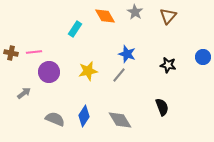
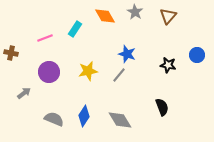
pink line: moved 11 px right, 14 px up; rotated 14 degrees counterclockwise
blue circle: moved 6 px left, 2 px up
gray semicircle: moved 1 px left
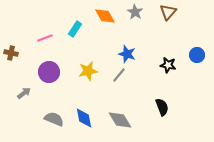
brown triangle: moved 4 px up
blue diamond: moved 2 px down; rotated 45 degrees counterclockwise
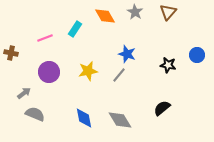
black semicircle: moved 1 px down; rotated 108 degrees counterclockwise
gray semicircle: moved 19 px left, 5 px up
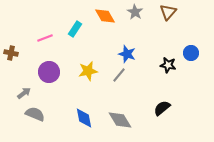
blue circle: moved 6 px left, 2 px up
